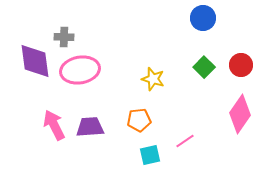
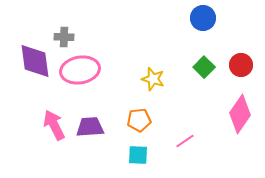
cyan square: moved 12 px left; rotated 15 degrees clockwise
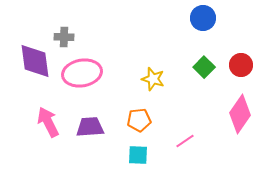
pink ellipse: moved 2 px right, 3 px down
pink arrow: moved 6 px left, 3 px up
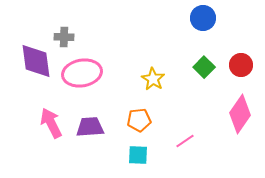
purple diamond: moved 1 px right
yellow star: rotated 15 degrees clockwise
pink arrow: moved 3 px right, 1 px down
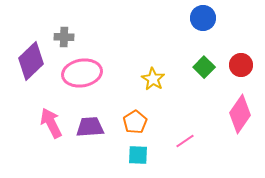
purple diamond: moved 5 px left; rotated 54 degrees clockwise
orange pentagon: moved 4 px left, 2 px down; rotated 25 degrees counterclockwise
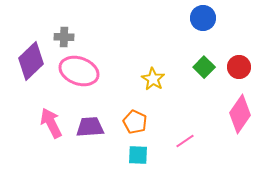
red circle: moved 2 px left, 2 px down
pink ellipse: moved 3 px left, 2 px up; rotated 30 degrees clockwise
orange pentagon: rotated 15 degrees counterclockwise
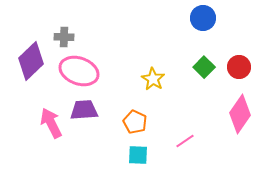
purple trapezoid: moved 6 px left, 17 px up
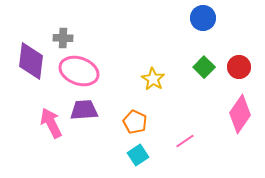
gray cross: moved 1 px left, 1 px down
purple diamond: rotated 39 degrees counterclockwise
cyan square: rotated 35 degrees counterclockwise
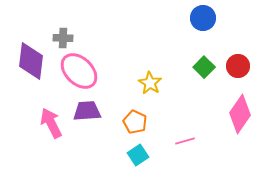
red circle: moved 1 px left, 1 px up
pink ellipse: rotated 24 degrees clockwise
yellow star: moved 3 px left, 4 px down
purple trapezoid: moved 3 px right, 1 px down
pink line: rotated 18 degrees clockwise
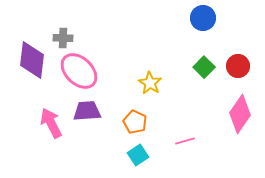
purple diamond: moved 1 px right, 1 px up
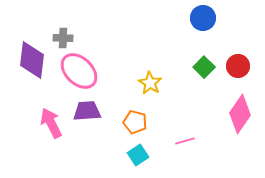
orange pentagon: rotated 10 degrees counterclockwise
